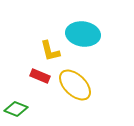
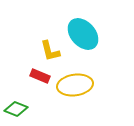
cyan ellipse: rotated 40 degrees clockwise
yellow ellipse: rotated 52 degrees counterclockwise
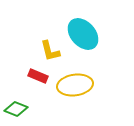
red rectangle: moved 2 px left
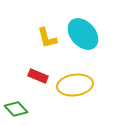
yellow L-shape: moved 3 px left, 13 px up
green diamond: rotated 25 degrees clockwise
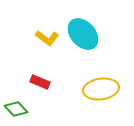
yellow L-shape: rotated 40 degrees counterclockwise
red rectangle: moved 2 px right, 6 px down
yellow ellipse: moved 26 px right, 4 px down
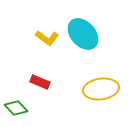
green diamond: moved 1 px up
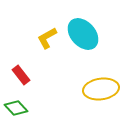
yellow L-shape: rotated 115 degrees clockwise
red rectangle: moved 19 px left, 7 px up; rotated 30 degrees clockwise
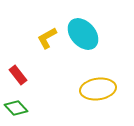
red rectangle: moved 3 px left
yellow ellipse: moved 3 px left
